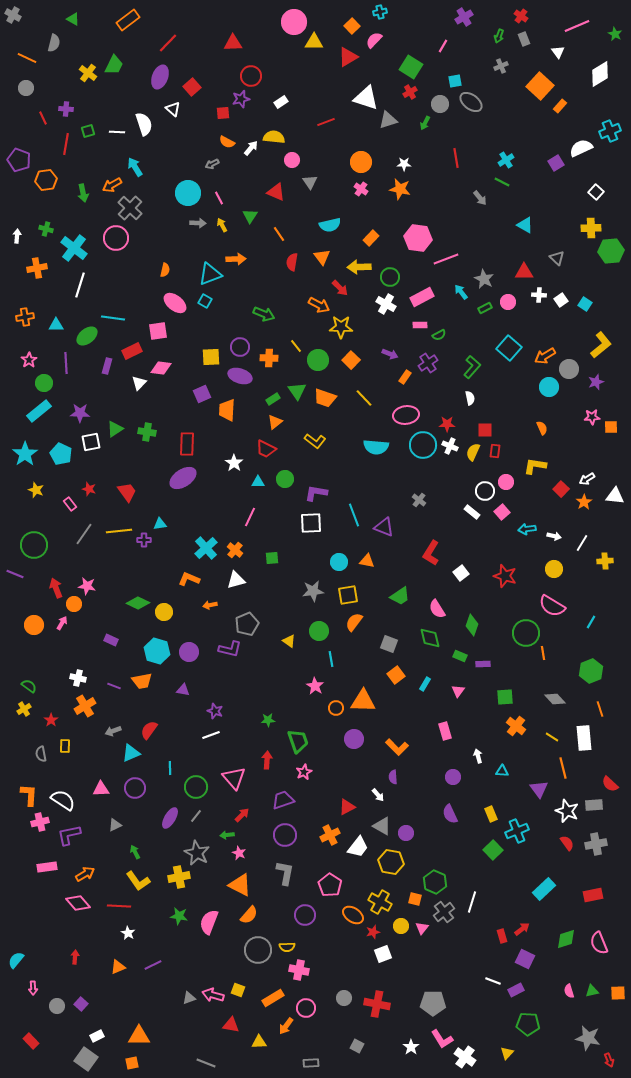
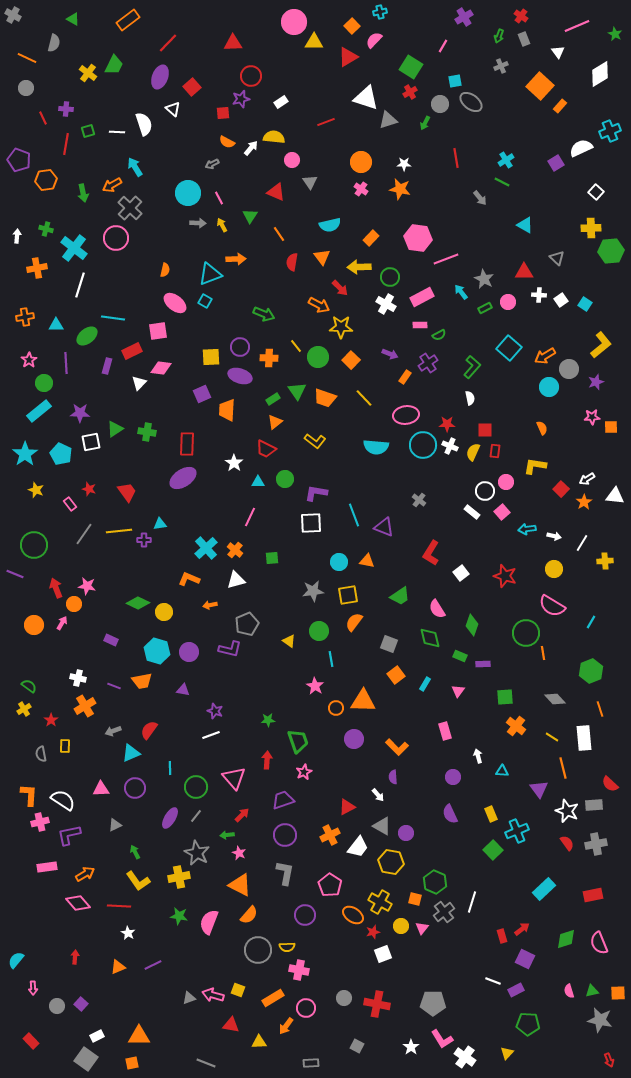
green circle at (318, 360): moved 3 px up
gray star at (588, 1038): moved 12 px right, 18 px up
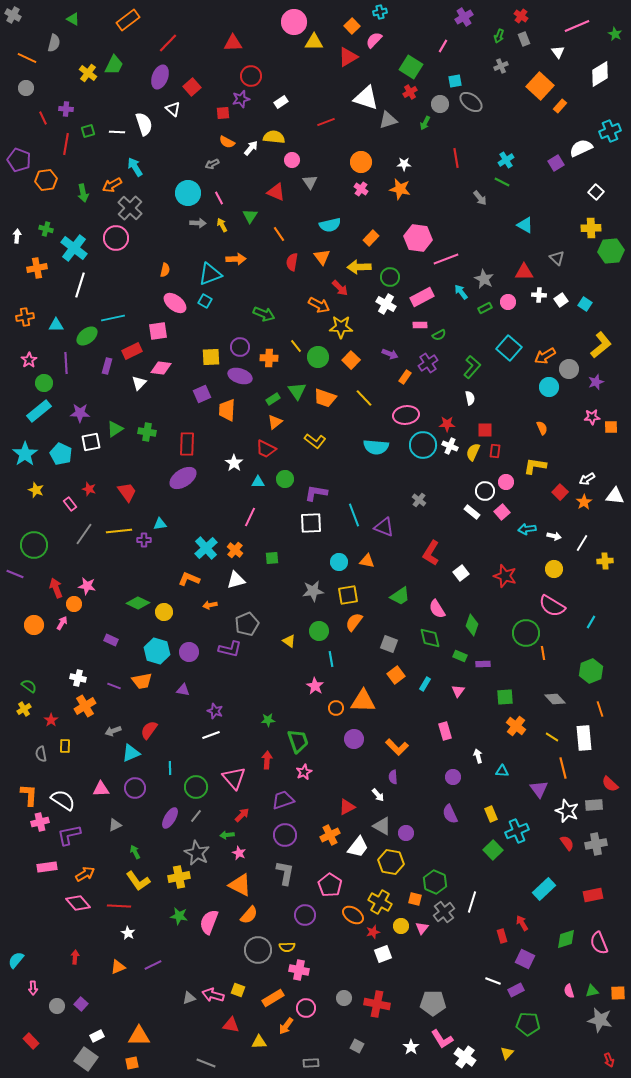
cyan line at (113, 318): rotated 20 degrees counterclockwise
red square at (561, 489): moved 1 px left, 3 px down
red arrow at (522, 929): moved 6 px up; rotated 84 degrees counterclockwise
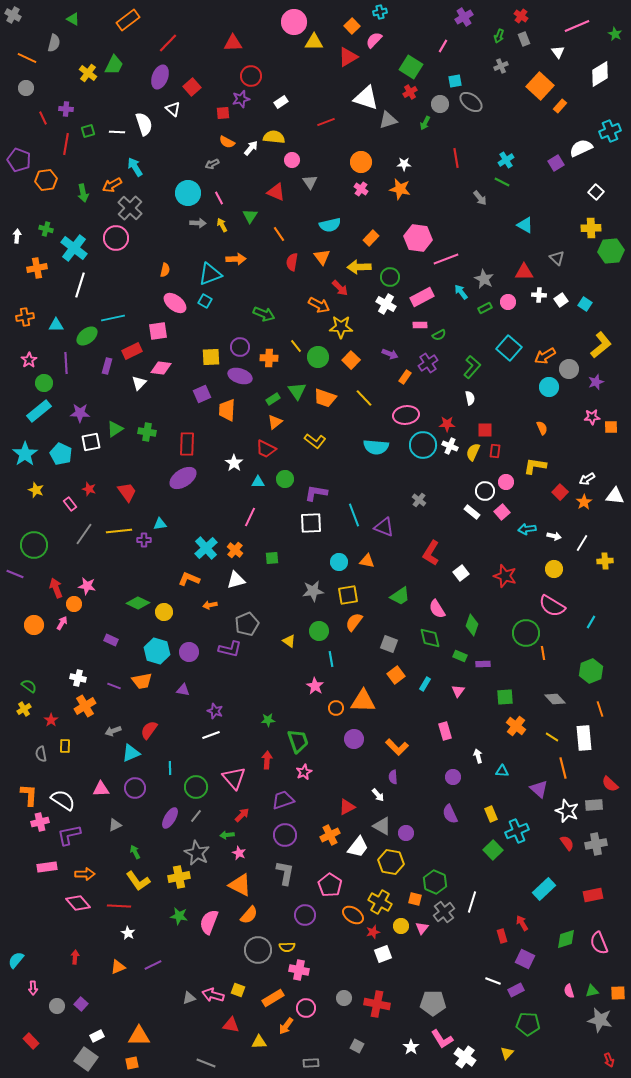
purple triangle at (539, 789): rotated 12 degrees counterclockwise
orange arrow at (85, 874): rotated 30 degrees clockwise
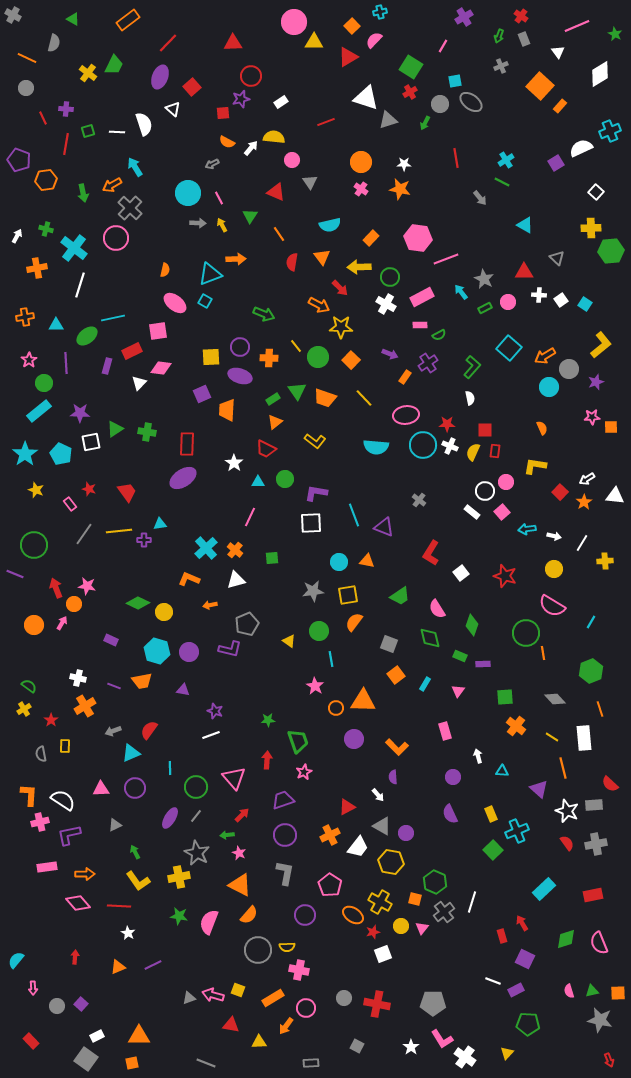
white arrow at (17, 236): rotated 24 degrees clockwise
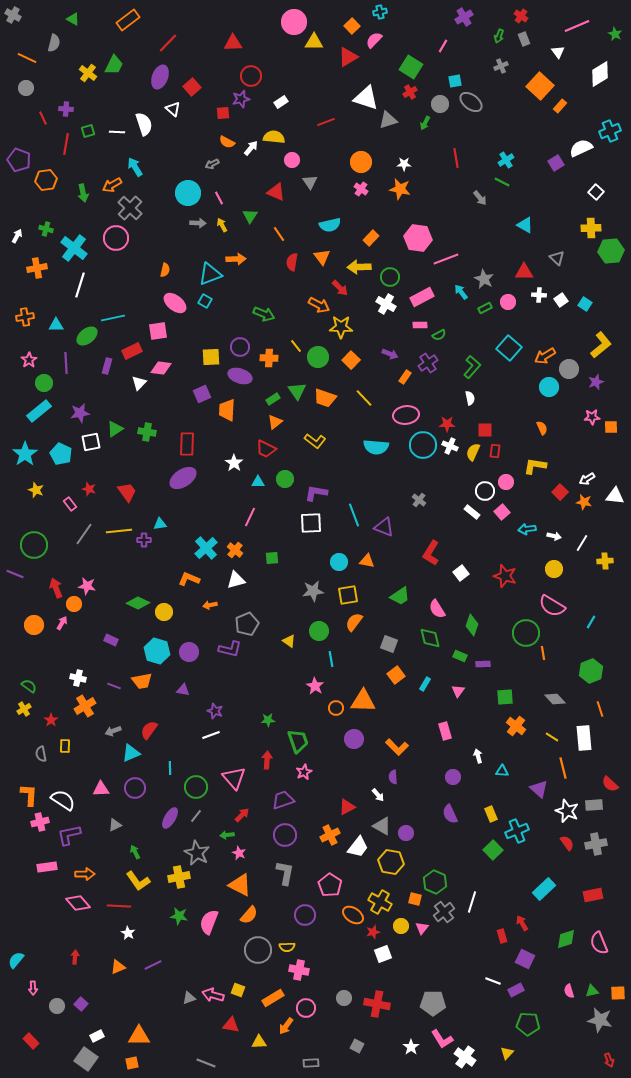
purple star at (80, 413): rotated 12 degrees counterclockwise
orange star at (584, 502): rotated 28 degrees counterclockwise
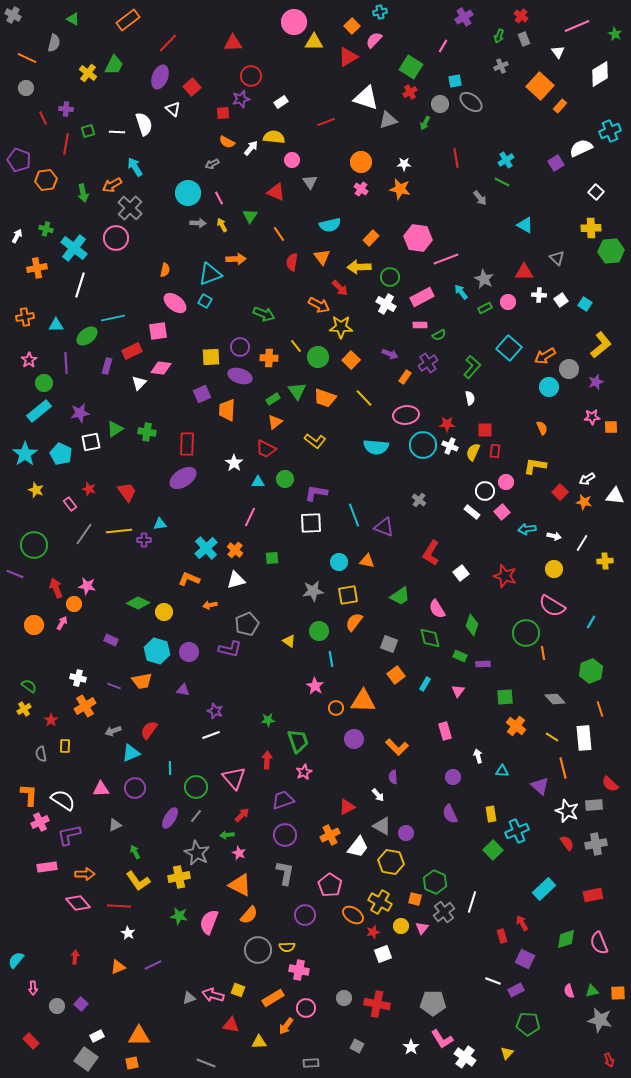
purple triangle at (539, 789): moved 1 px right, 3 px up
yellow rectangle at (491, 814): rotated 14 degrees clockwise
pink cross at (40, 822): rotated 12 degrees counterclockwise
